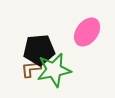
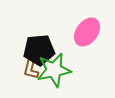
brown L-shape: rotated 70 degrees counterclockwise
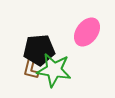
green star: rotated 20 degrees clockwise
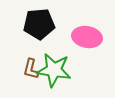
pink ellipse: moved 5 px down; rotated 64 degrees clockwise
black pentagon: moved 26 px up
